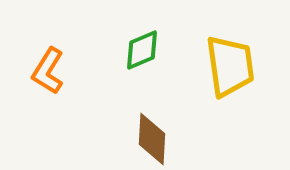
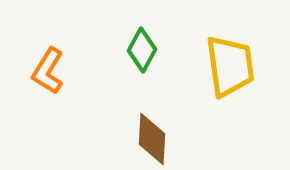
green diamond: rotated 39 degrees counterclockwise
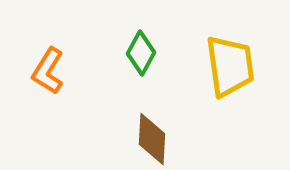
green diamond: moved 1 px left, 3 px down
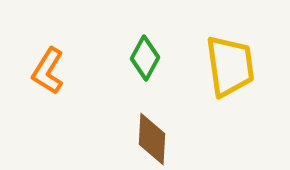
green diamond: moved 4 px right, 5 px down
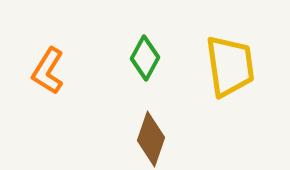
brown diamond: moved 1 px left; rotated 16 degrees clockwise
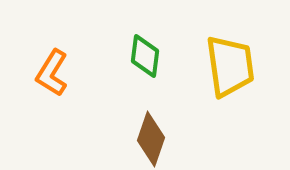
green diamond: moved 2 px up; rotated 21 degrees counterclockwise
orange L-shape: moved 4 px right, 2 px down
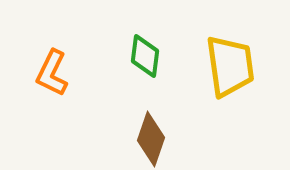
orange L-shape: rotated 6 degrees counterclockwise
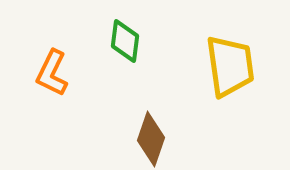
green diamond: moved 20 px left, 15 px up
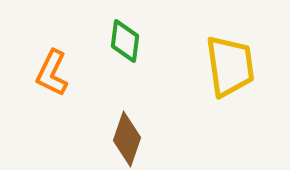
brown diamond: moved 24 px left
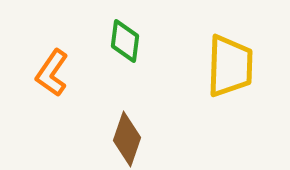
yellow trapezoid: rotated 10 degrees clockwise
orange L-shape: rotated 9 degrees clockwise
